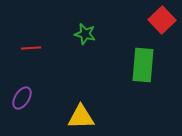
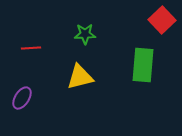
green star: rotated 15 degrees counterclockwise
yellow triangle: moved 1 px left, 40 px up; rotated 12 degrees counterclockwise
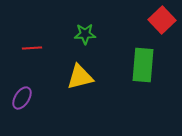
red line: moved 1 px right
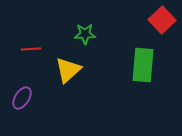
red line: moved 1 px left, 1 px down
yellow triangle: moved 12 px left, 7 px up; rotated 28 degrees counterclockwise
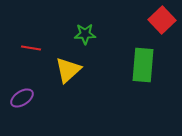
red line: moved 1 px up; rotated 12 degrees clockwise
purple ellipse: rotated 25 degrees clockwise
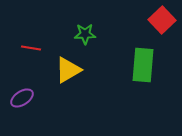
yellow triangle: rotated 12 degrees clockwise
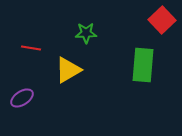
green star: moved 1 px right, 1 px up
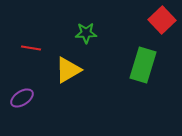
green rectangle: rotated 12 degrees clockwise
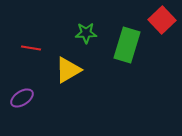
green rectangle: moved 16 px left, 20 px up
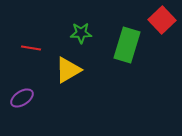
green star: moved 5 px left
